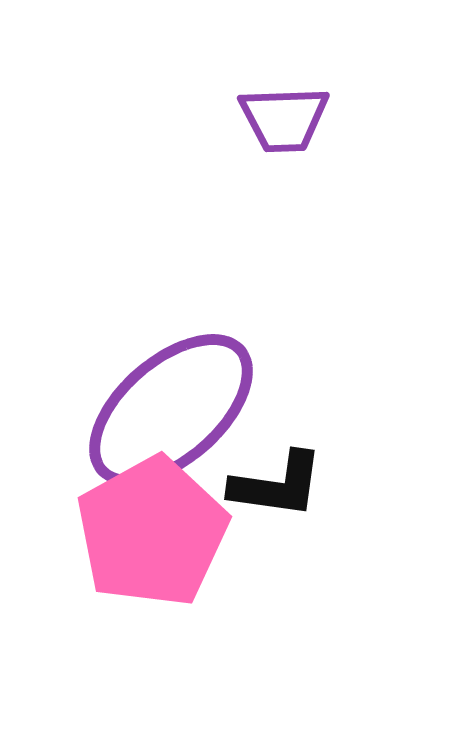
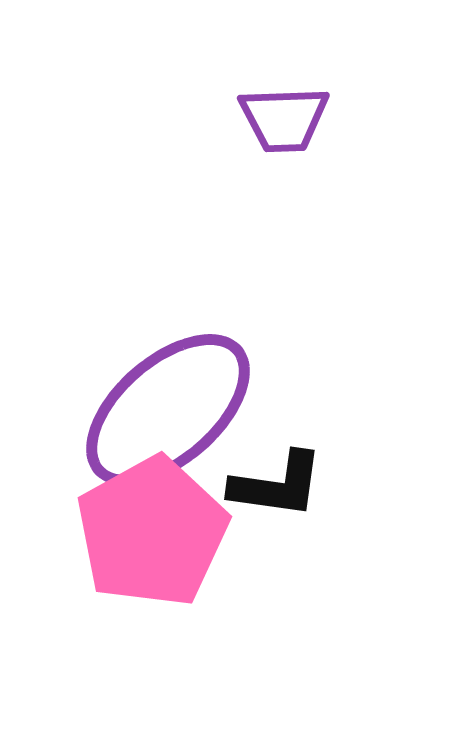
purple ellipse: moved 3 px left
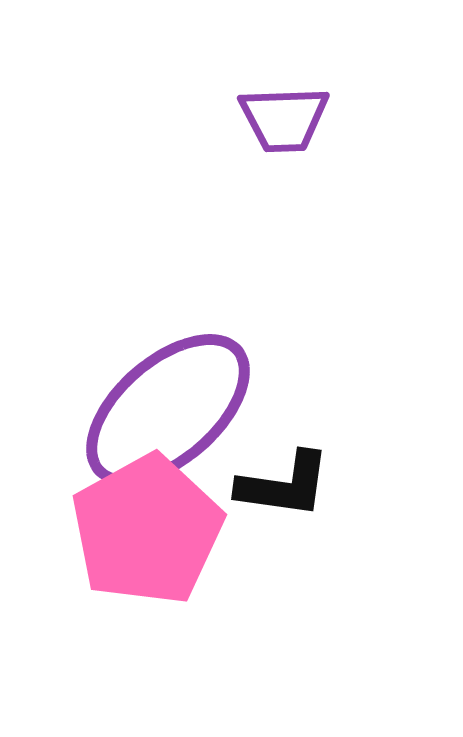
black L-shape: moved 7 px right
pink pentagon: moved 5 px left, 2 px up
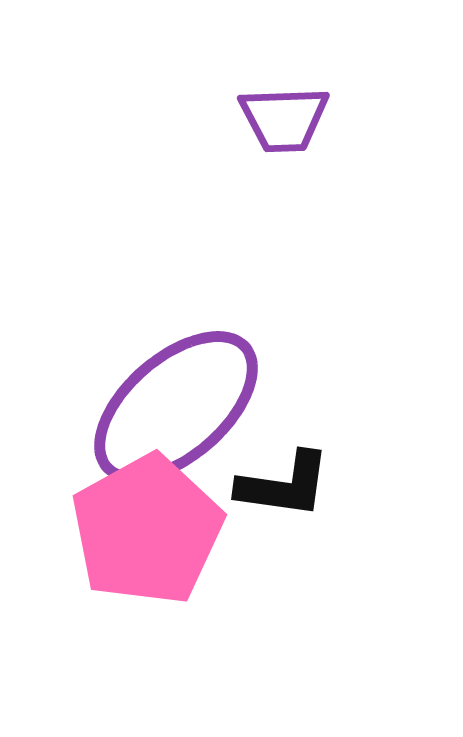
purple ellipse: moved 8 px right, 3 px up
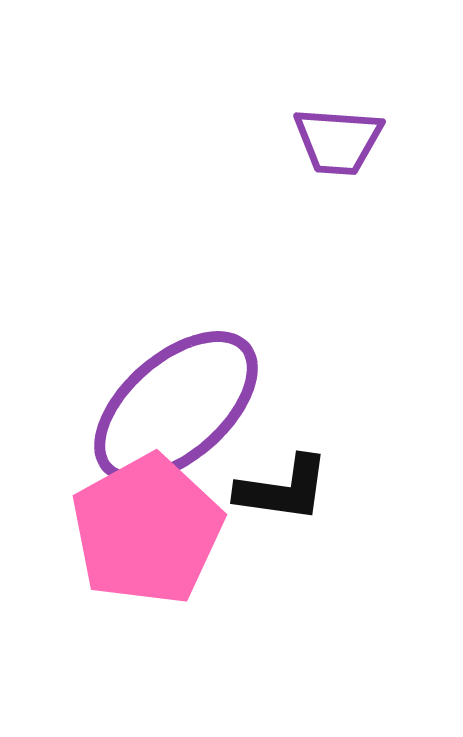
purple trapezoid: moved 54 px right, 22 px down; rotated 6 degrees clockwise
black L-shape: moved 1 px left, 4 px down
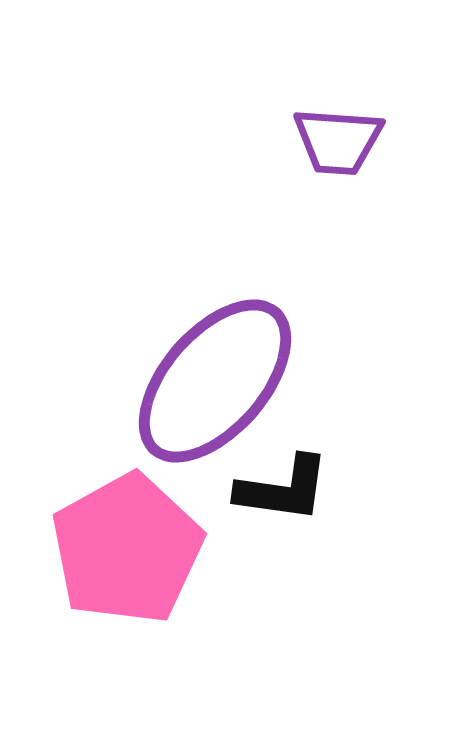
purple ellipse: moved 39 px right, 26 px up; rotated 8 degrees counterclockwise
pink pentagon: moved 20 px left, 19 px down
